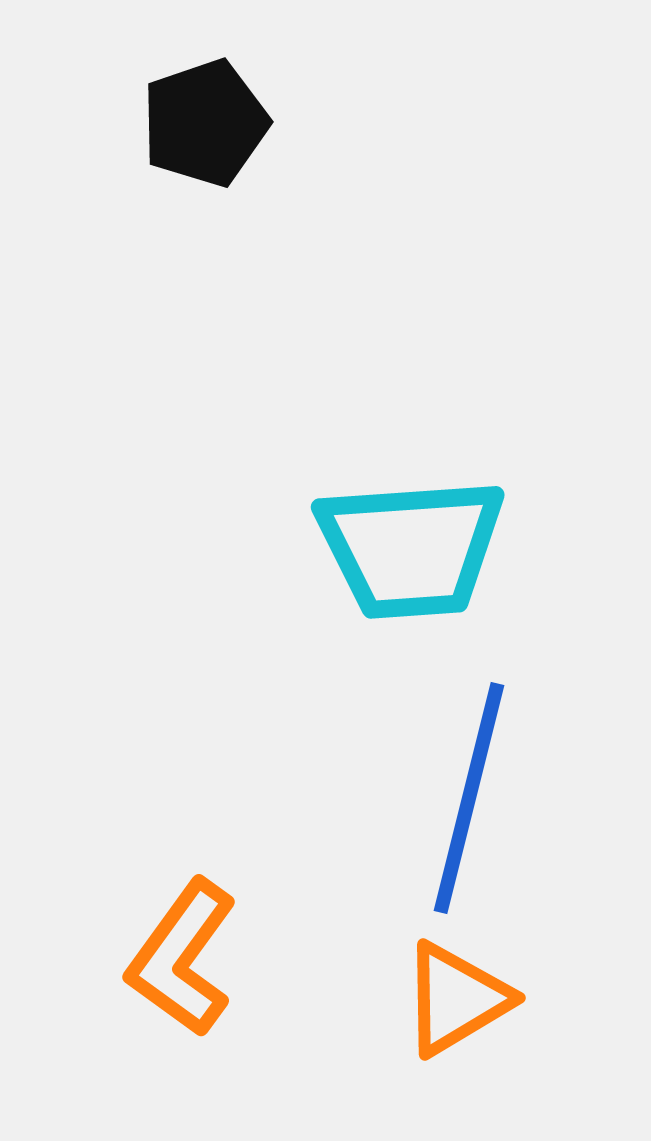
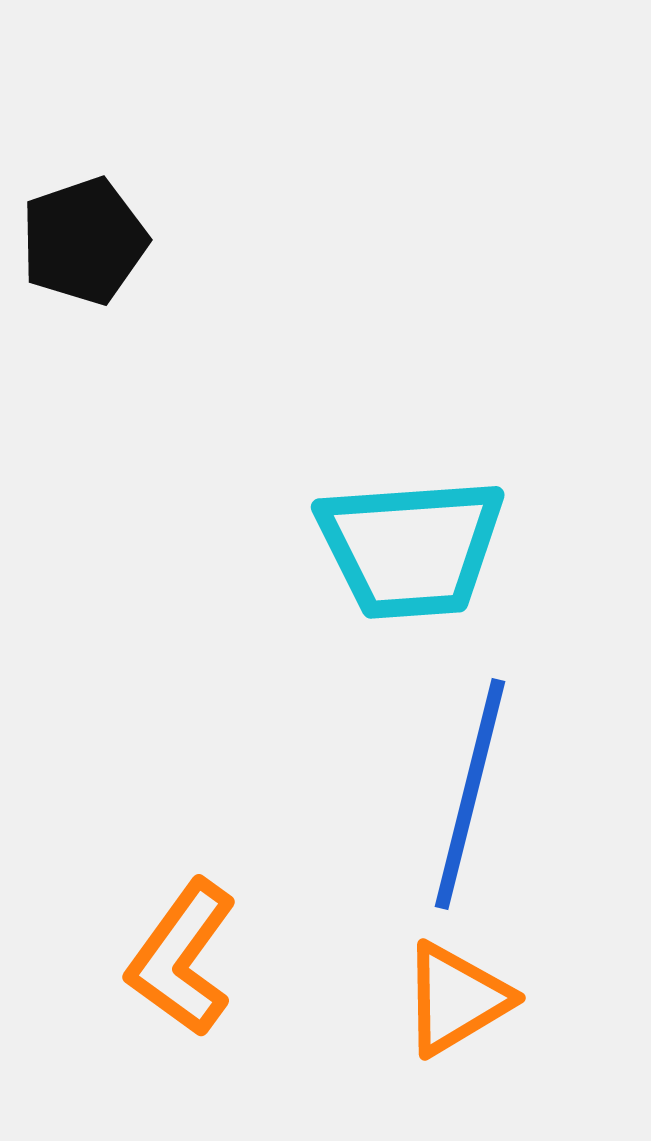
black pentagon: moved 121 px left, 118 px down
blue line: moved 1 px right, 4 px up
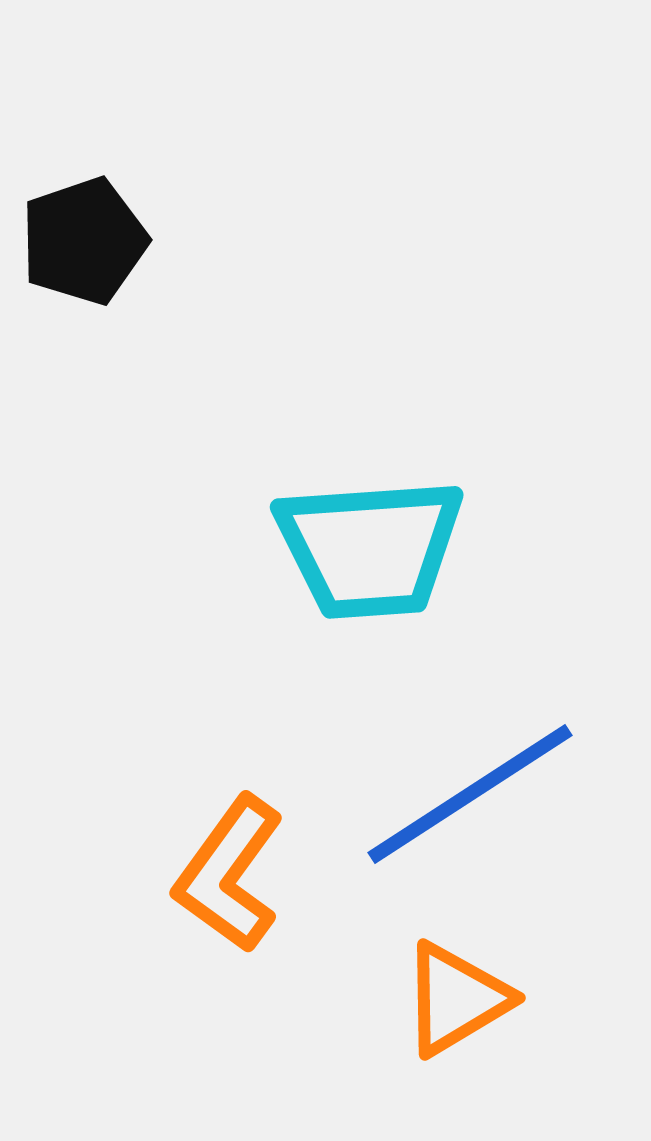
cyan trapezoid: moved 41 px left
blue line: rotated 43 degrees clockwise
orange L-shape: moved 47 px right, 84 px up
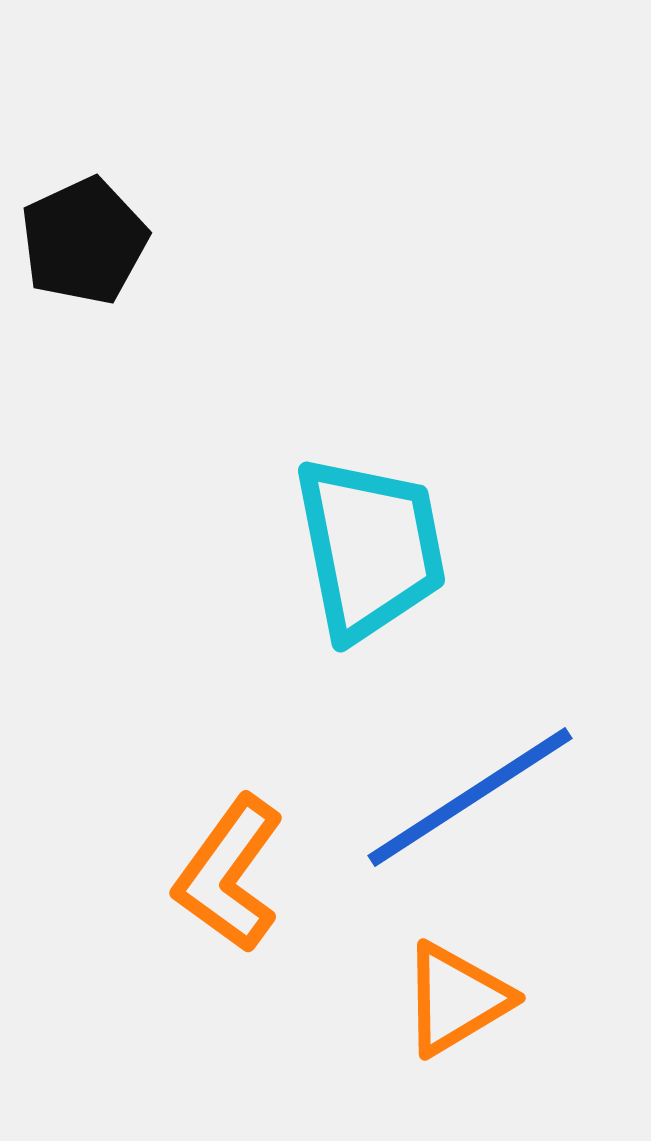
black pentagon: rotated 6 degrees counterclockwise
cyan trapezoid: rotated 97 degrees counterclockwise
blue line: moved 3 px down
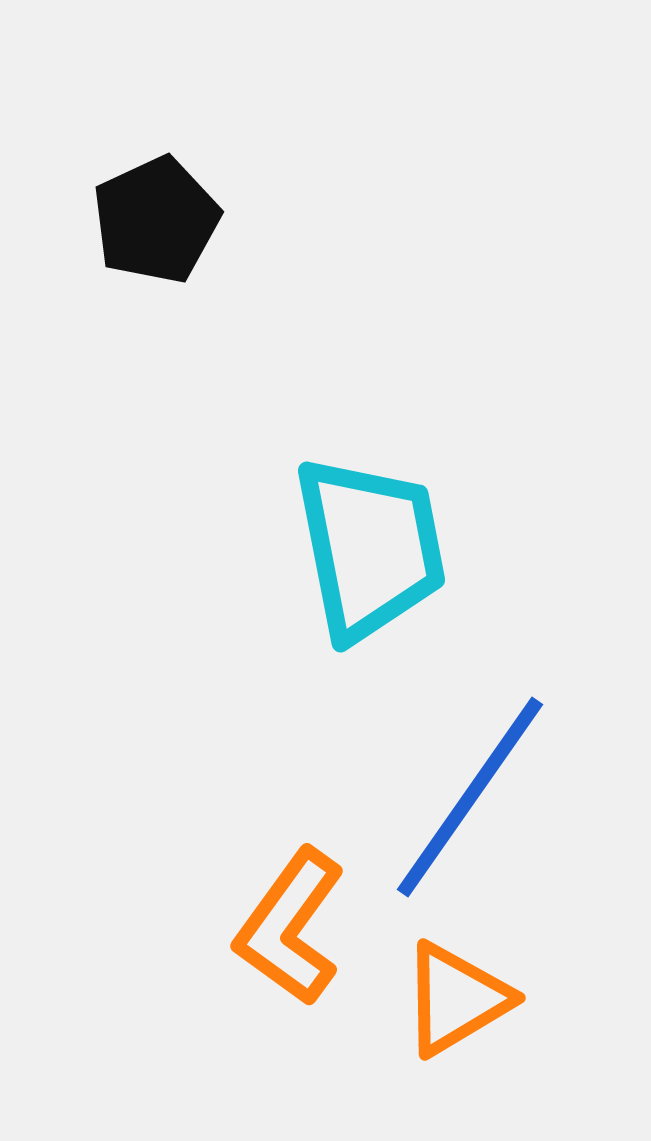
black pentagon: moved 72 px right, 21 px up
blue line: rotated 22 degrees counterclockwise
orange L-shape: moved 61 px right, 53 px down
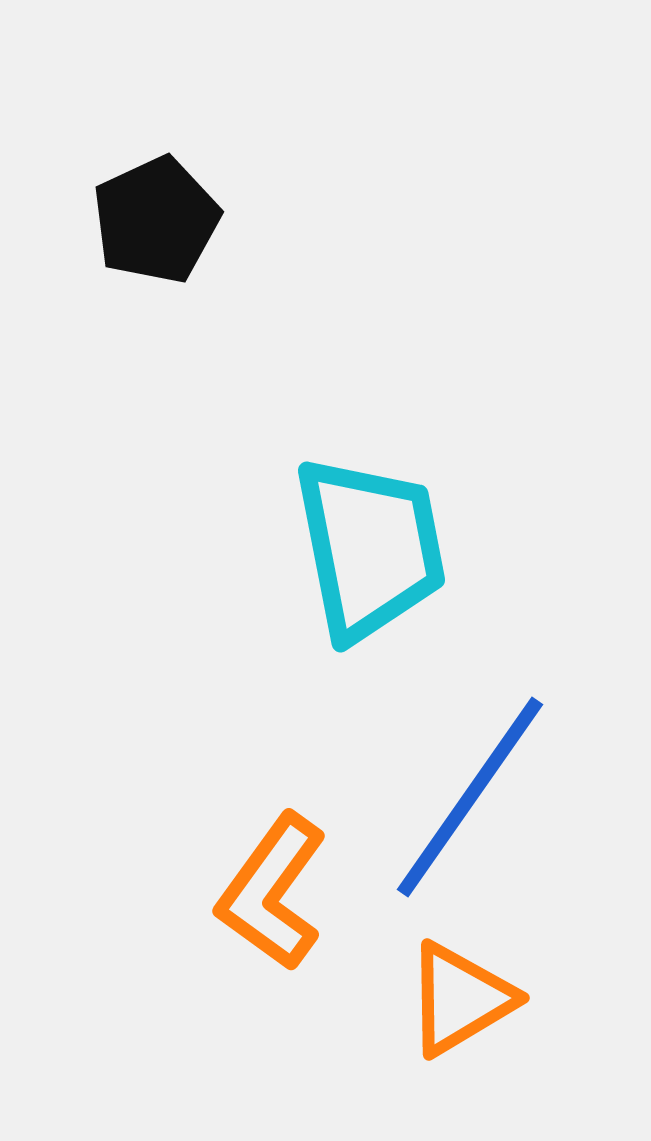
orange L-shape: moved 18 px left, 35 px up
orange triangle: moved 4 px right
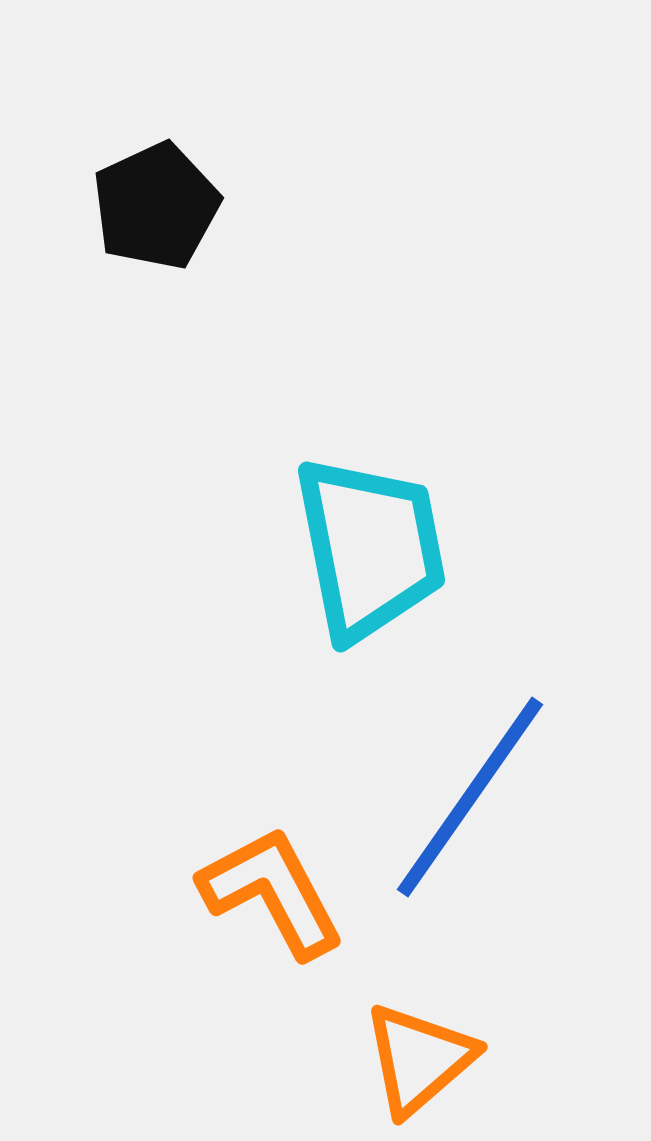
black pentagon: moved 14 px up
orange L-shape: rotated 116 degrees clockwise
orange triangle: moved 41 px left, 60 px down; rotated 10 degrees counterclockwise
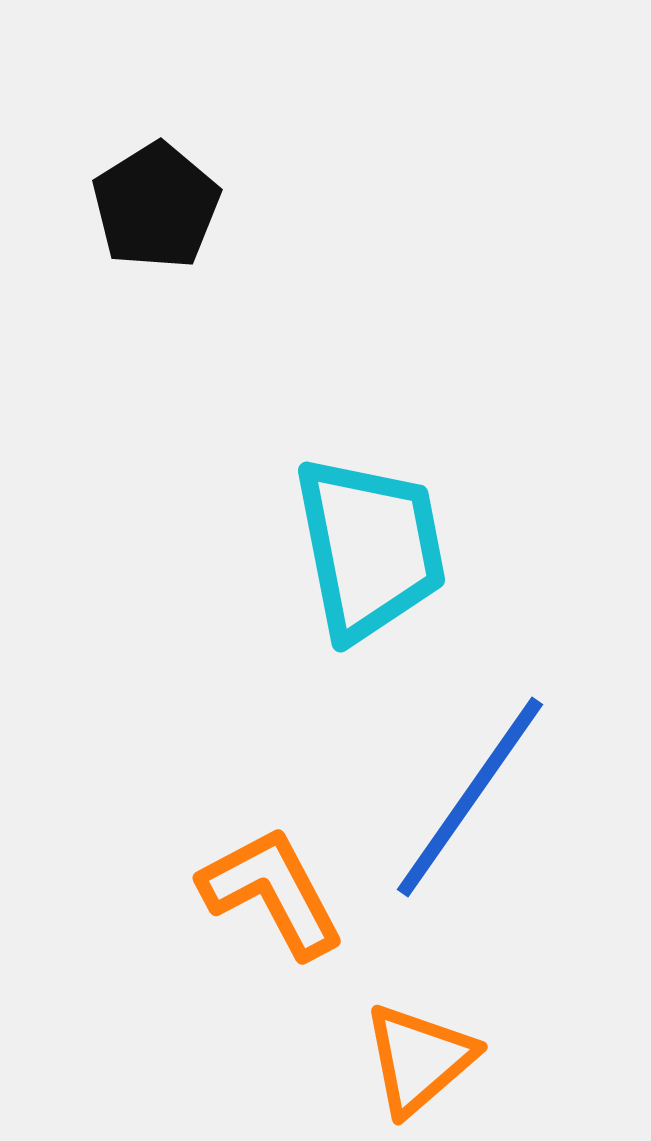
black pentagon: rotated 7 degrees counterclockwise
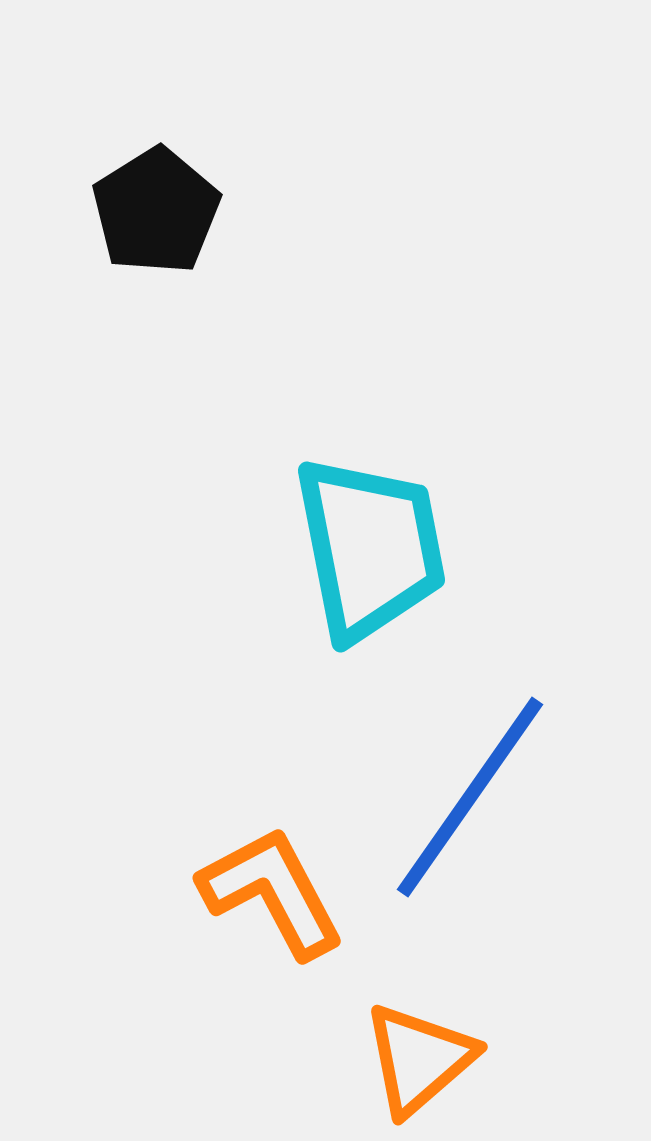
black pentagon: moved 5 px down
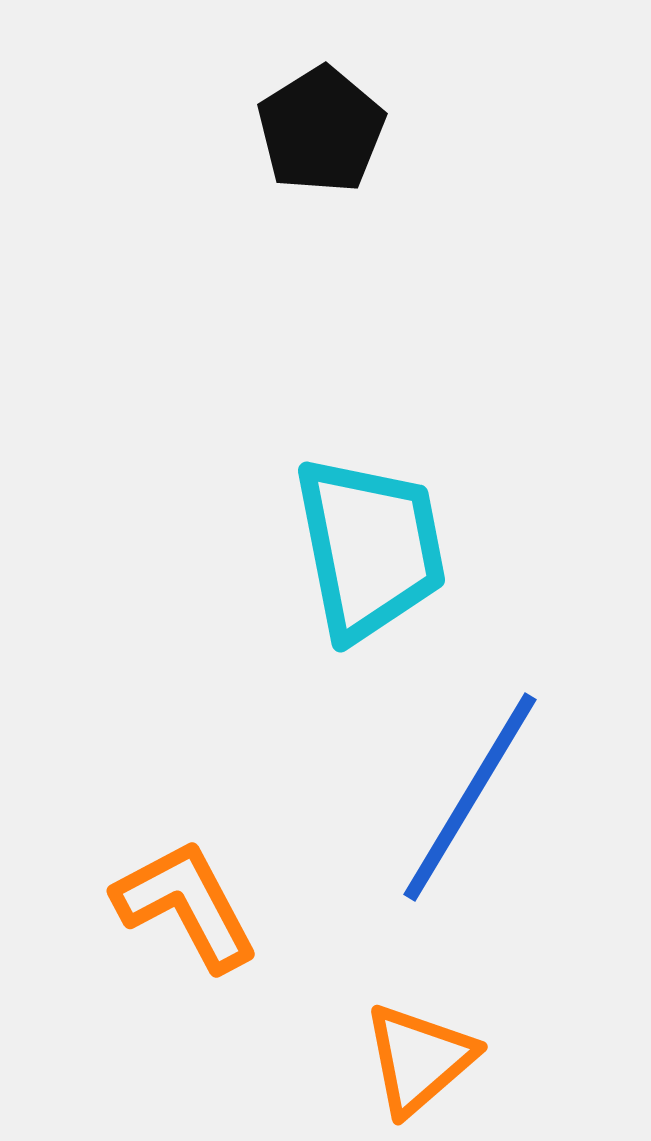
black pentagon: moved 165 px right, 81 px up
blue line: rotated 4 degrees counterclockwise
orange L-shape: moved 86 px left, 13 px down
